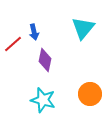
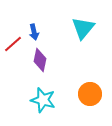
purple diamond: moved 5 px left
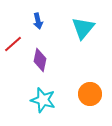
blue arrow: moved 4 px right, 11 px up
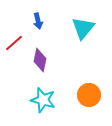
red line: moved 1 px right, 1 px up
orange circle: moved 1 px left, 1 px down
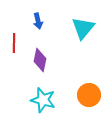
red line: rotated 48 degrees counterclockwise
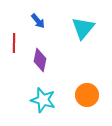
blue arrow: rotated 28 degrees counterclockwise
orange circle: moved 2 px left
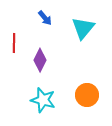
blue arrow: moved 7 px right, 3 px up
purple diamond: rotated 15 degrees clockwise
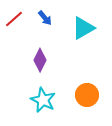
cyan triangle: rotated 20 degrees clockwise
red line: moved 24 px up; rotated 48 degrees clockwise
cyan star: rotated 10 degrees clockwise
